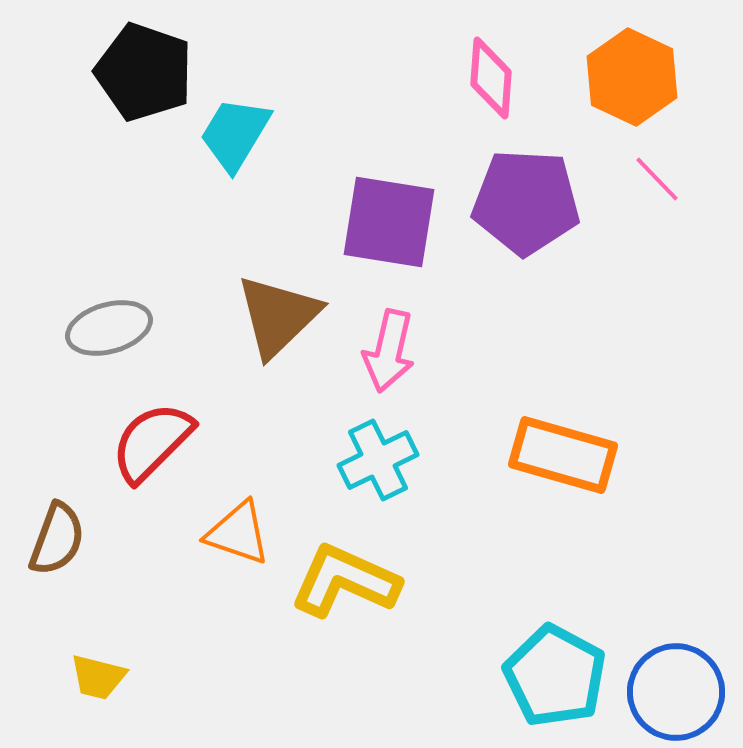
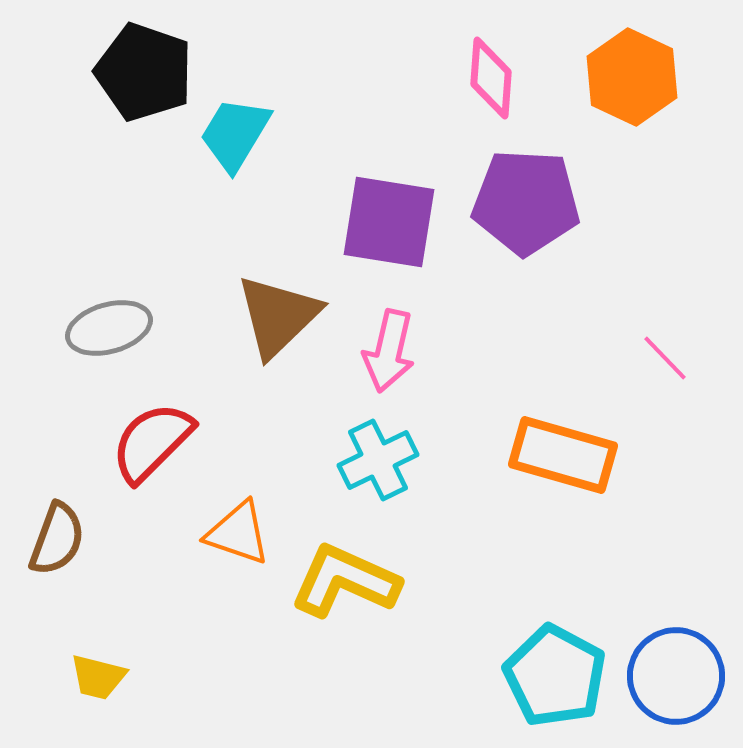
pink line: moved 8 px right, 179 px down
blue circle: moved 16 px up
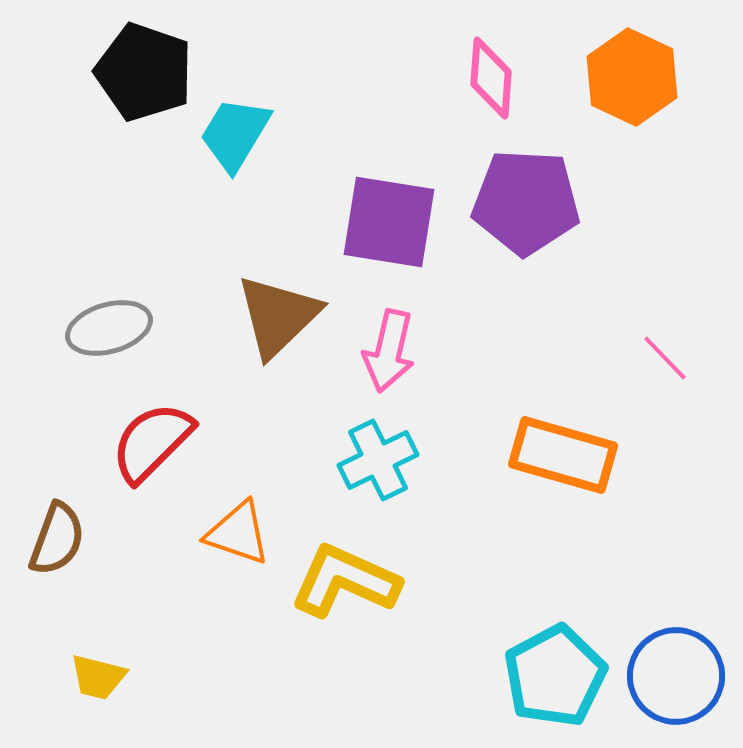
cyan pentagon: rotated 16 degrees clockwise
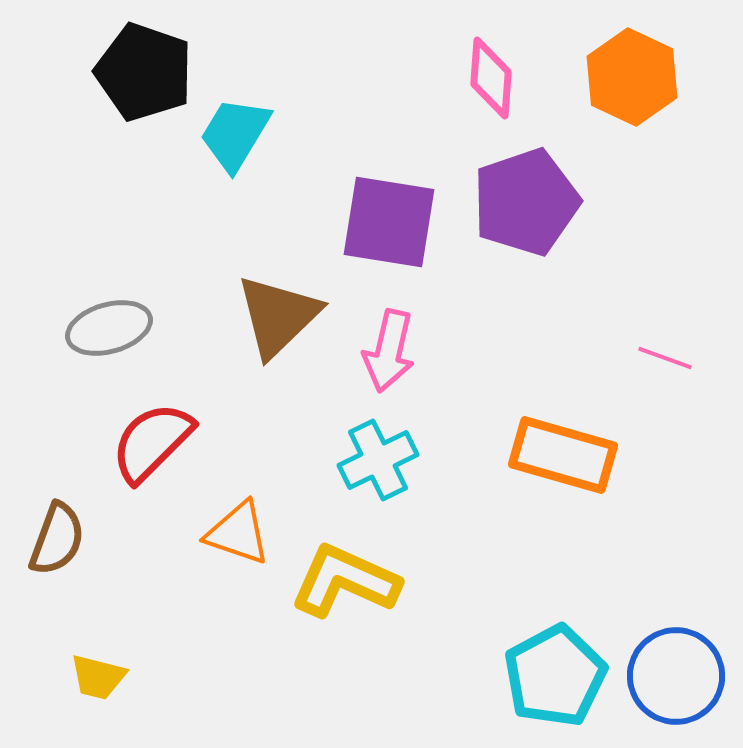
purple pentagon: rotated 22 degrees counterclockwise
pink line: rotated 26 degrees counterclockwise
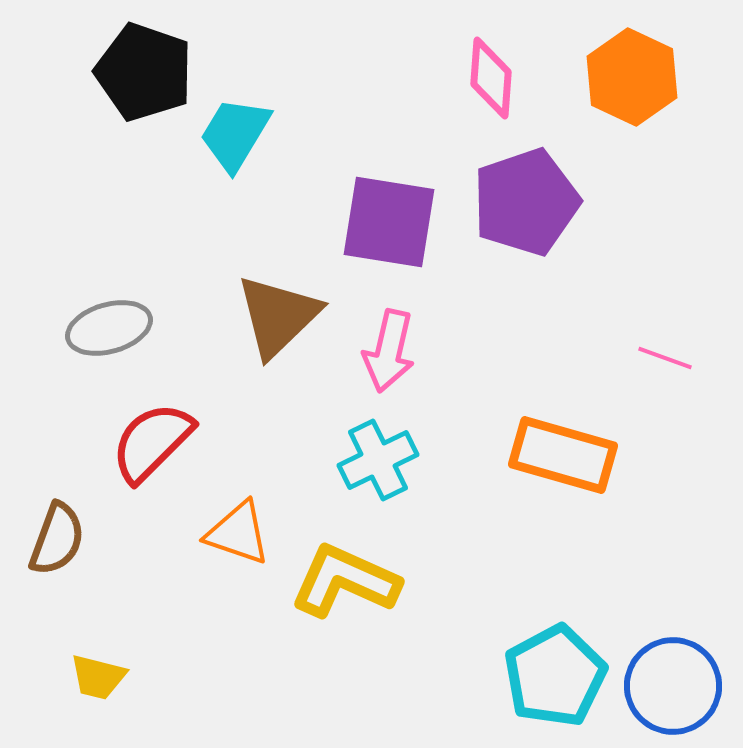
blue circle: moved 3 px left, 10 px down
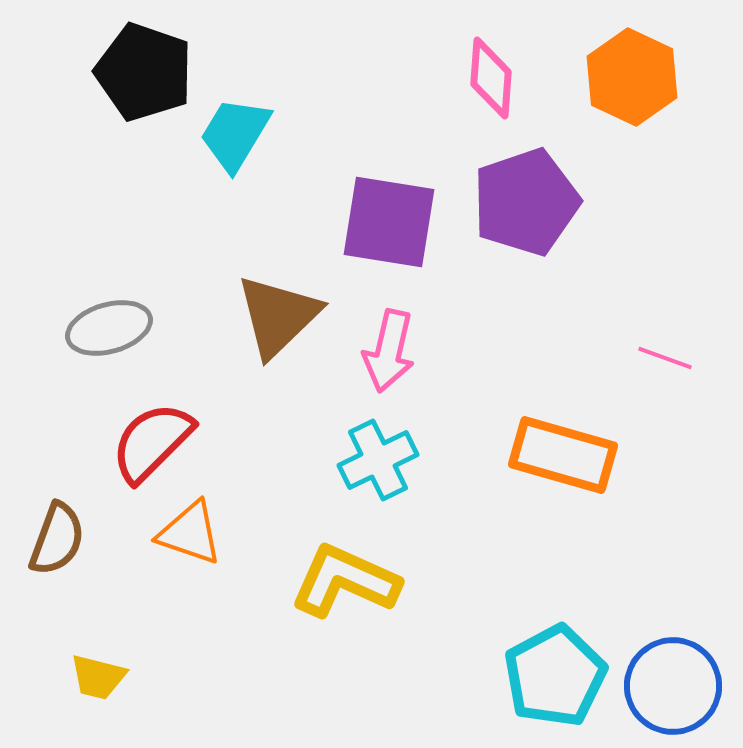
orange triangle: moved 48 px left
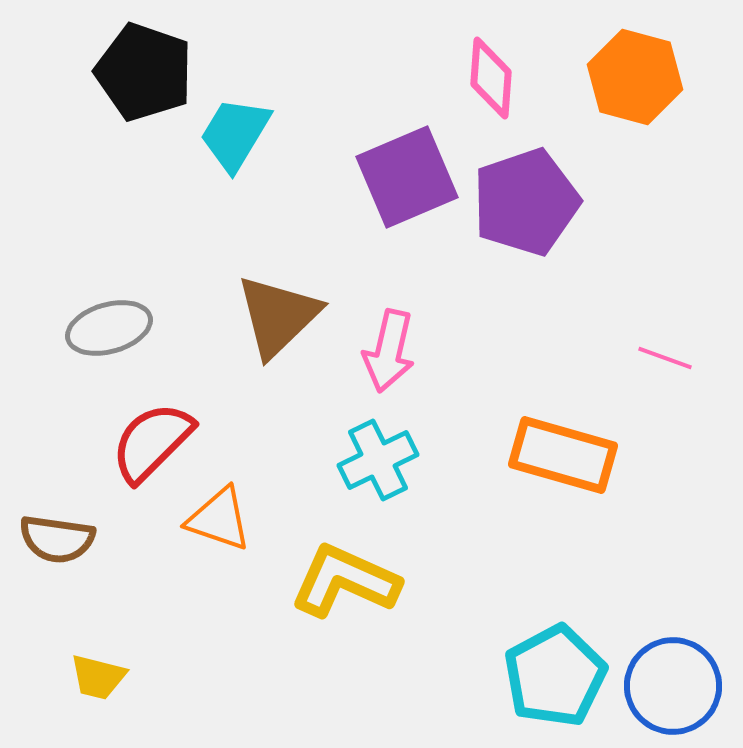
orange hexagon: moved 3 px right; rotated 10 degrees counterclockwise
purple square: moved 18 px right, 45 px up; rotated 32 degrees counterclockwise
orange triangle: moved 29 px right, 14 px up
brown semicircle: rotated 78 degrees clockwise
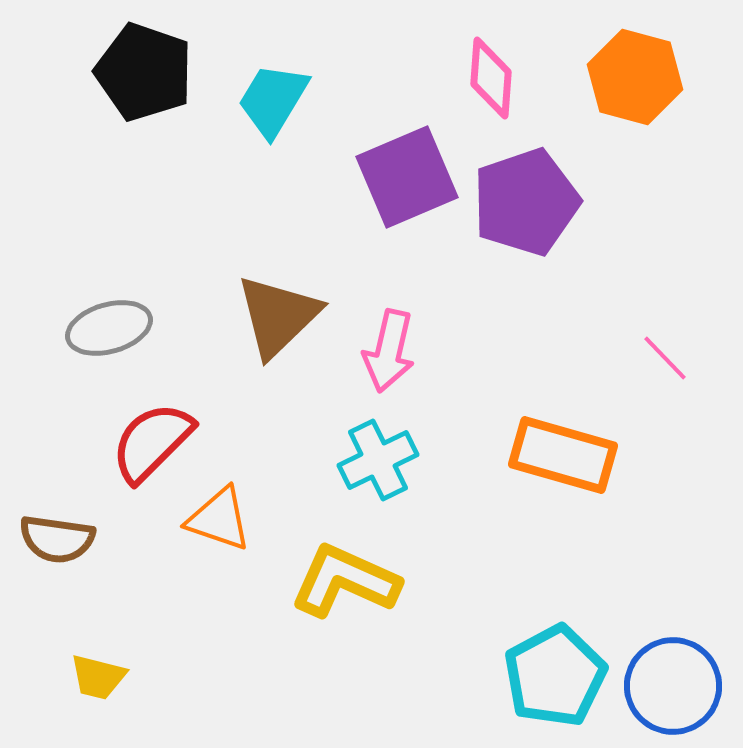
cyan trapezoid: moved 38 px right, 34 px up
pink line: rotated 26 degrees clockwise
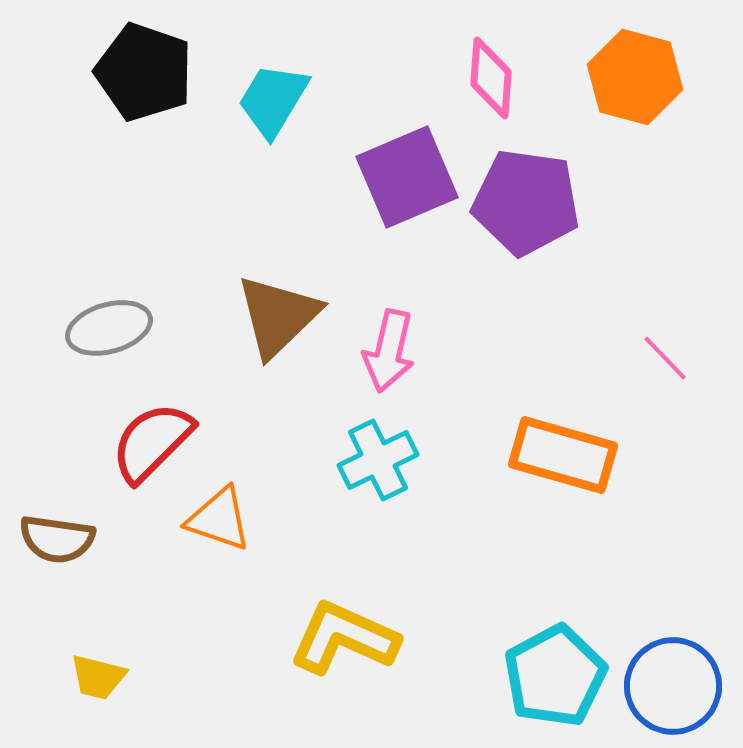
purple pentagon: rotated 27 degrees clockwise
yellow L-shape: moved 1 px left, 57 px down
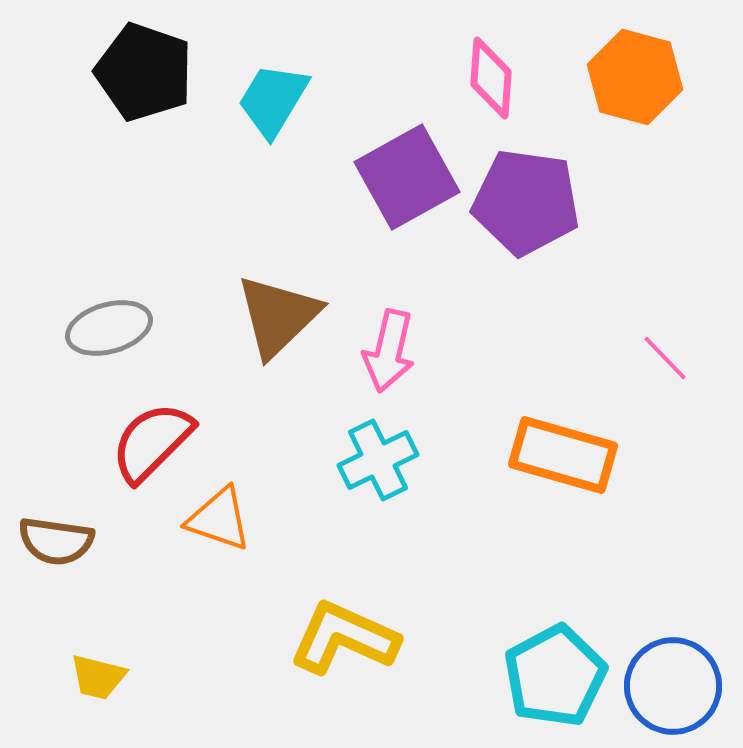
purple square: rotated 6 degrees counterclockwise
brown semicircle: moved 1 px left, 2 px down
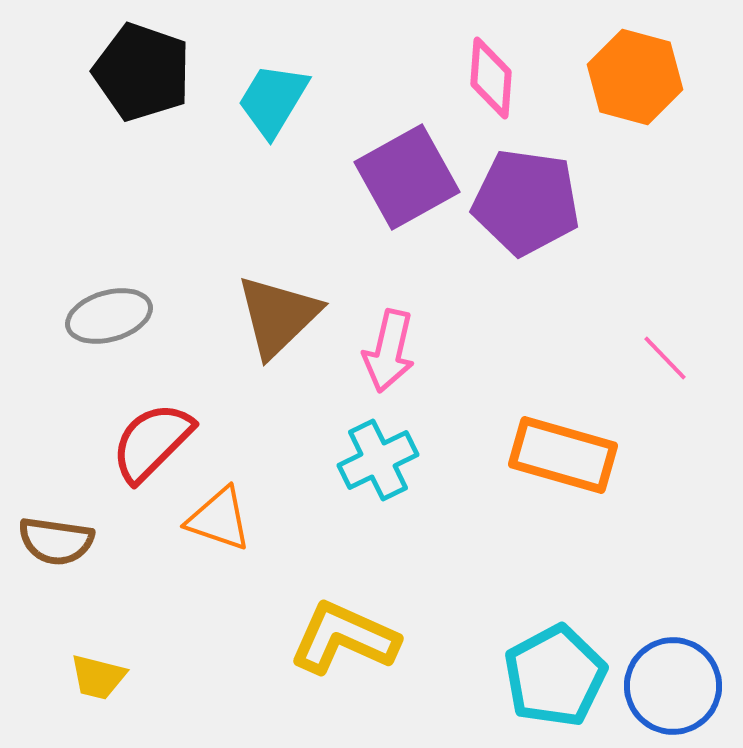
black pentagon: moved 2 px left
gray ellipse: moved 12 px up
